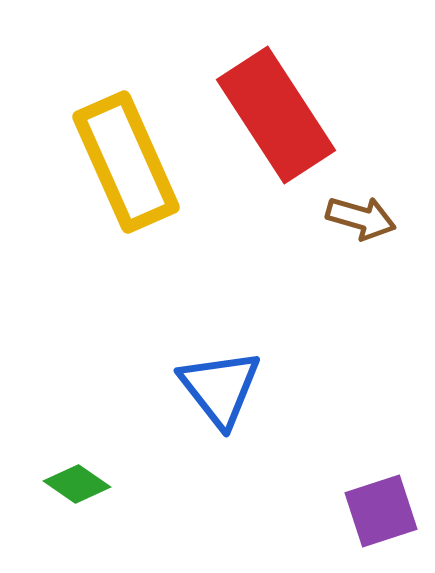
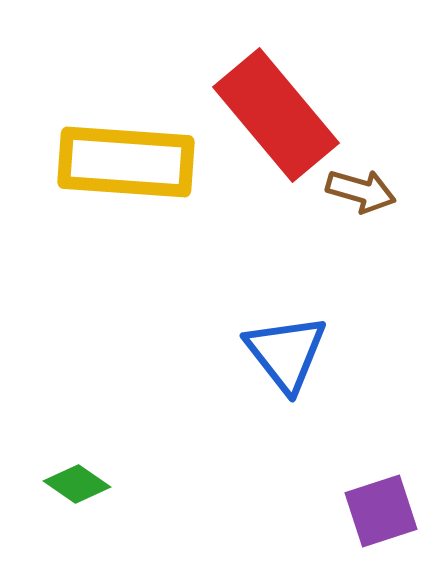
red rectangle: rotated 7 degrees counterclockwise
yellow rectangle: rotated 62 degrees counterclockwise
brown arrow: moved 27 px up
blue triangle: moved 66 px right, 35 px up
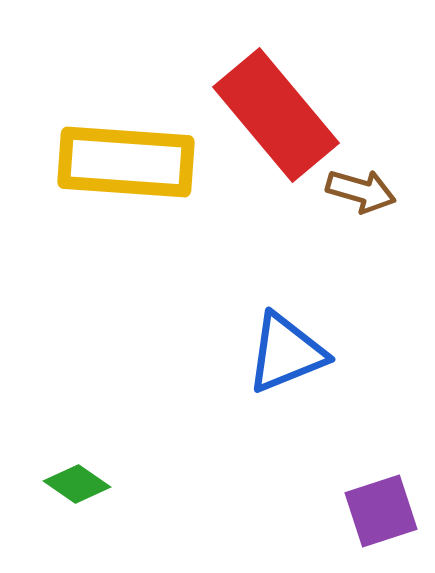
blue triangle: rotated 46 degrees clockwise
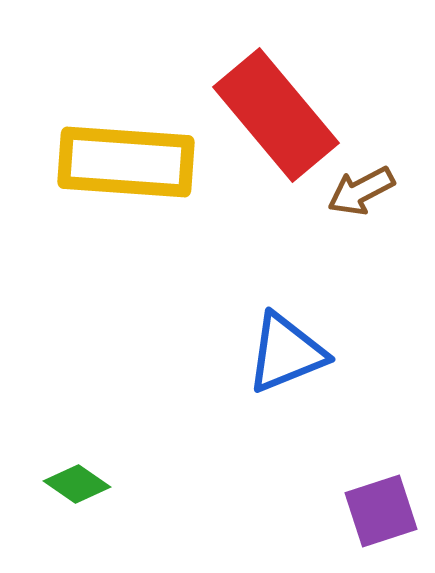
brown arrow: rotated 136 degrees clockwise
